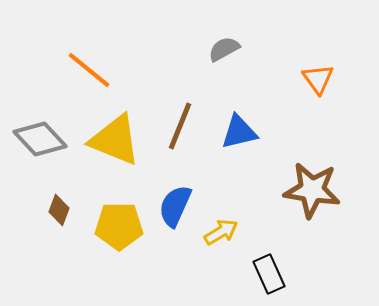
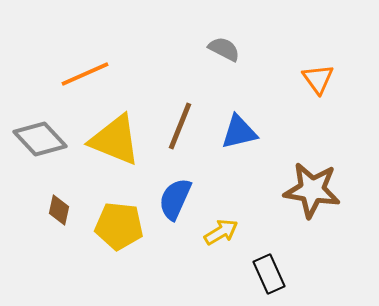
gray semicircle: rotated 56 degrees clockwise
orange line: moved 4 px left, 4 px down; rotated 63 degrees counterclockwise
blue semicircle: moved 7 px up
brown diamond: rotated 8 degrees counterclockwise
yellow pentagon: rotated 6 degrees clockwise
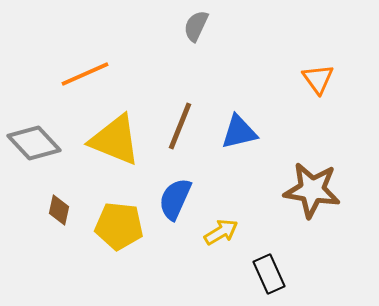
gray semicircle: moved 28 px left, 23 px up; rotated 92 degrees counterclockwise
gray diamond: moved 6 px left, 4 px down
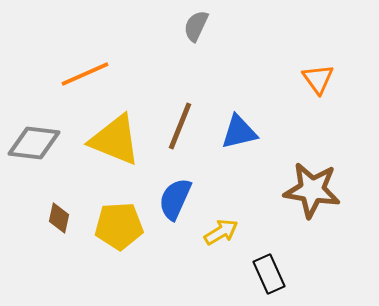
gray diamond: rotated 40 degrees counterclockwise
brown diamond: moved 8 px down
yellow pentagon: rotated 9 degrees counterclockwise
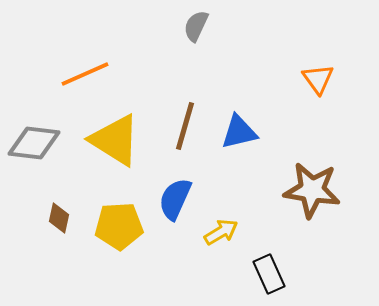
brown line: moved 5 px right; rotated 6 degrees counterclockwise
yellow triangle: rotated 10 degrees clockwise
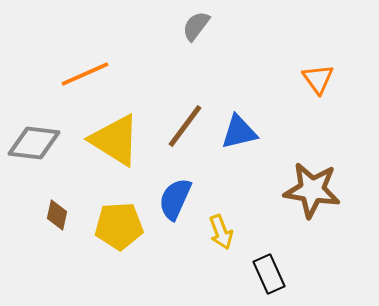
gray semicircle: rotated 12 degrees clockwise
brown line: rotated 21 degrees clockwise
brown diamond: moved 2 px left, 3 px up
yellow arrow: rotated 100 degrees clockwise
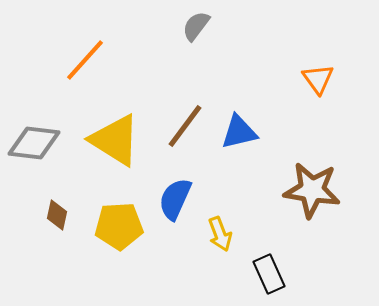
orange line: moved 14 px up; rotated 24 degrees counterclockwise
yellow arrow: moved 1 px left, 2 px down
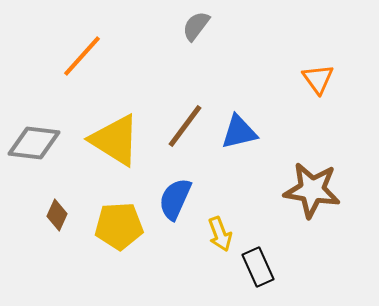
orange line: moved 3 px left, 4 px up
brown diamond: rotated 12 degrees clockwise
black rectangle: moved 11 px left, 7 px up
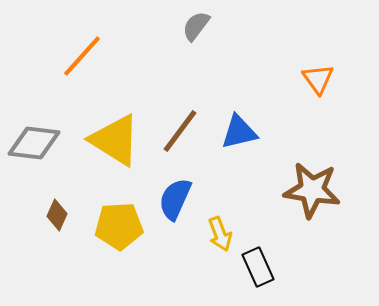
brown line: moved 5 px left, 5 px down
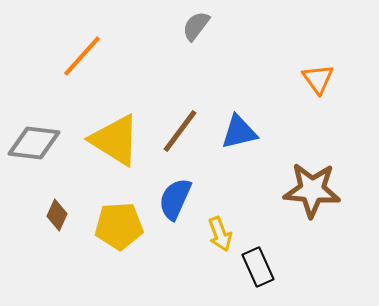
brown star: rotated 4 degrees counterclockwise
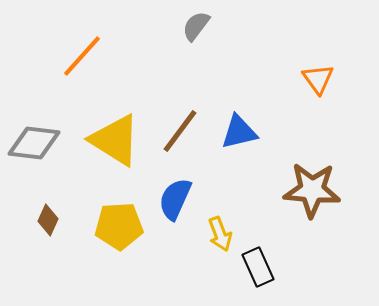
brown diamond: moved 9 px left, 5 px down
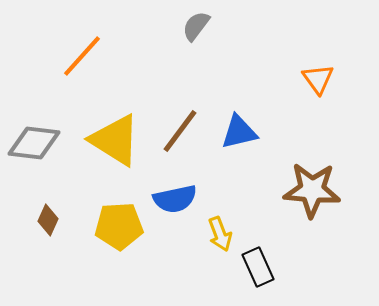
blue semicircle: rotated 126 degrees counterclockwise
